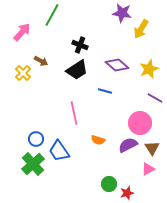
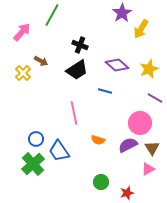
purple star: rotated 30 degrees clockwise
green circle: moved 8 px left, 2 px up
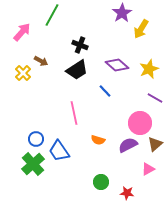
blue line: rotated 32 degrees clockwise
brown triangle: moved 3 px right, 4 px up; rotated 21 degrees clockwise
red star: rotated 24 degrees clockwise
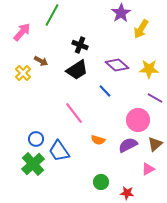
purple star: moved 1 px left
yellow star: rotated 24 degrees clockwise
pink line: rotated 25 degrees counterclockwise
pink circle: moved 2 px left, 3 px up
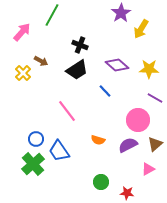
pink line: moved 7 px left, 2 px up
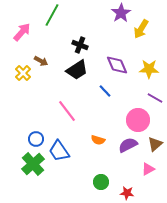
purple diamond: rotated 25 degrees clockwise
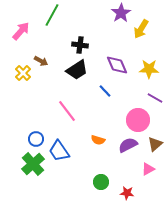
pink arrow: moved 1 px left, 1 px up
black cross: rotated 14 degrees counterclockwise
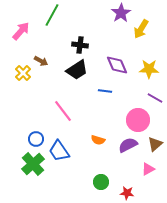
blue line: rotated 40 degrees counterclockwise
pink line: moved 4 px left
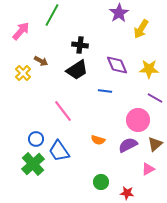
purple star: moved 2 px left
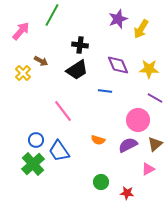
purple star: moved 1 px left, 6 px down; rotated 12 degrees clockwise
purple diamond: moved 1 px right
blue circle: moved 1 px down
